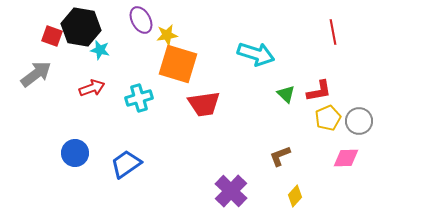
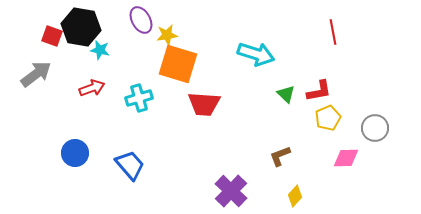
red trapezoid: rotated 12 degrees clockwise
gray circle: moved 16 px right, 7 px down
blue trapezoid: moved 4 px right, 1 px down; rotated 84 degrees clockwise
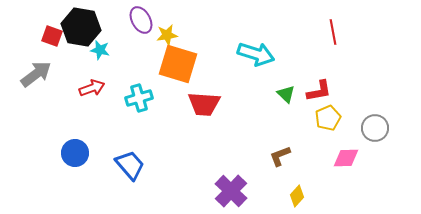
yellow diamond: moved 2 px right
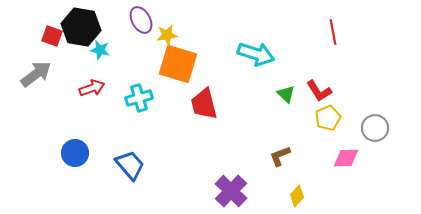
red L-shape: rotated 68 degrees clockwise
red trapezoid: rotated 72 degrees clockwise
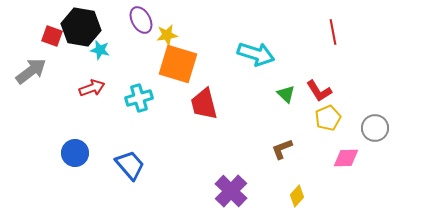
gray arrow: moved 5 px left, 3 px up
brown L-shape: moved 2 px right, 7 px up
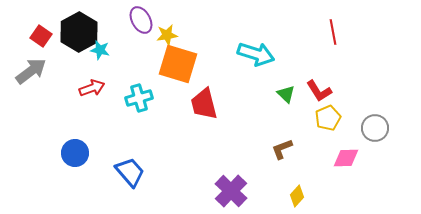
black hexagon: moved 2 px left, 5 px down; rotated 21 degrees clockwise
red square: moved 11 px left; rotated 15 degrees clockwise
blue trapezoid: moved 7 px down
